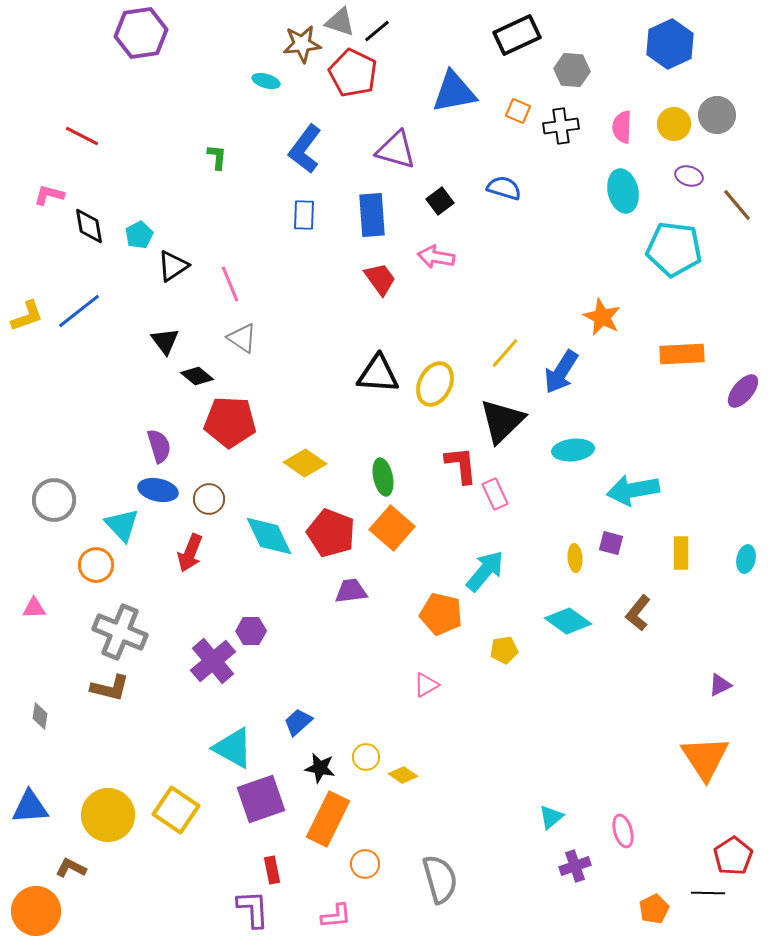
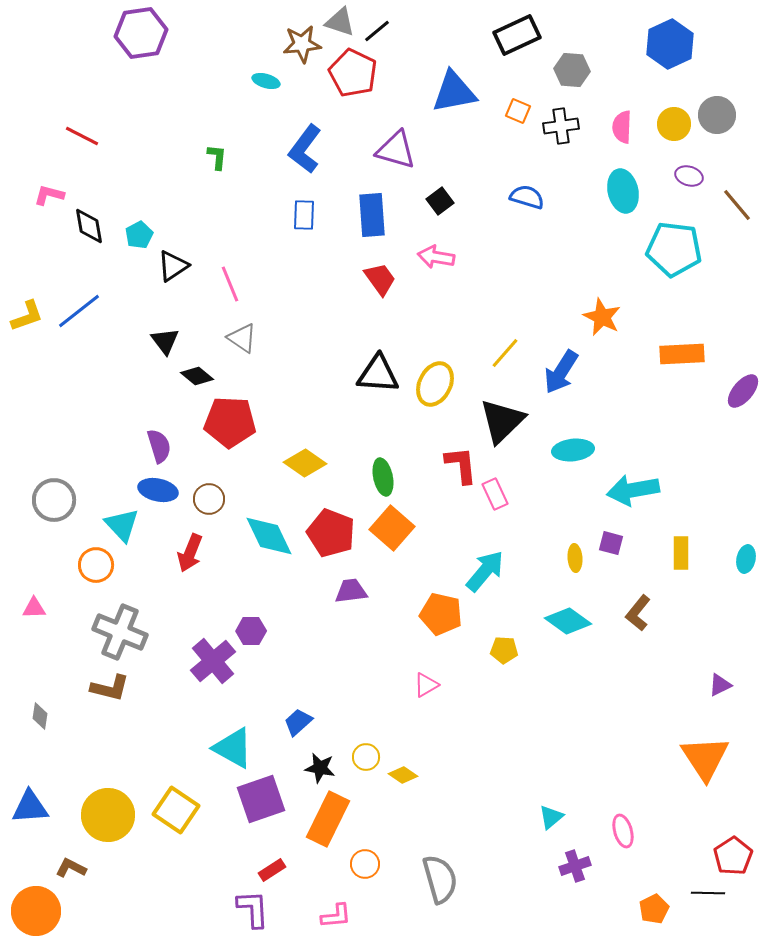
blue semicircle at (504, 188): moved 23 px right, 9 px down
yellow pentagon at (504, 650): rotated 12 degrees clockwise
red rectangle at (272, 870): rotated 68 degrees clockwise
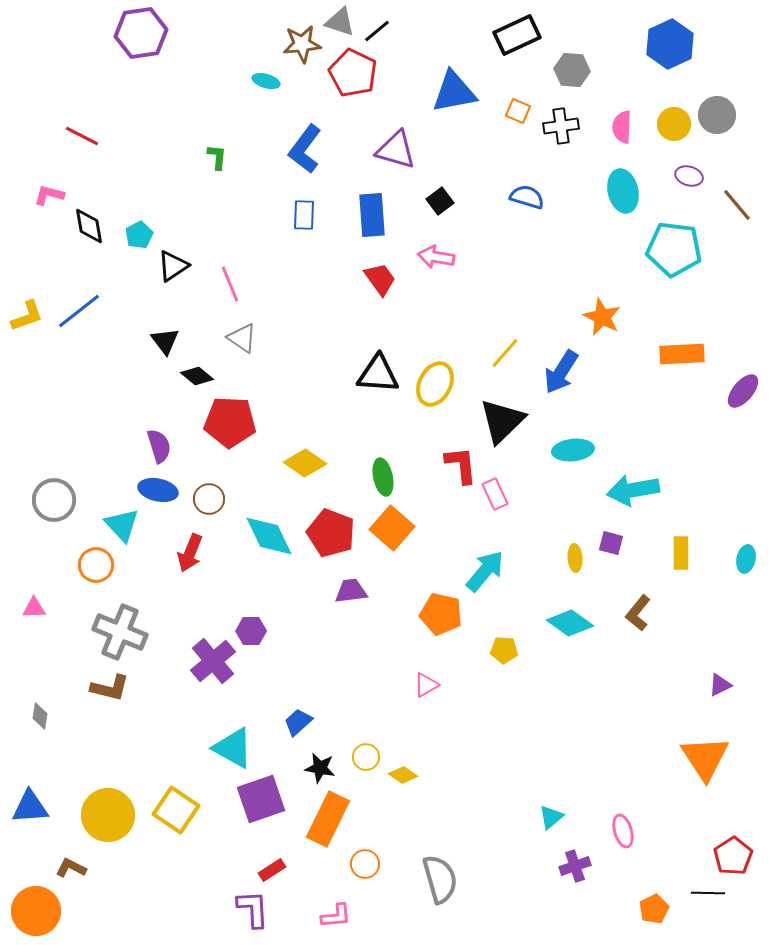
cyan diamond at (568, 621): moved 2 px right, 2 px down
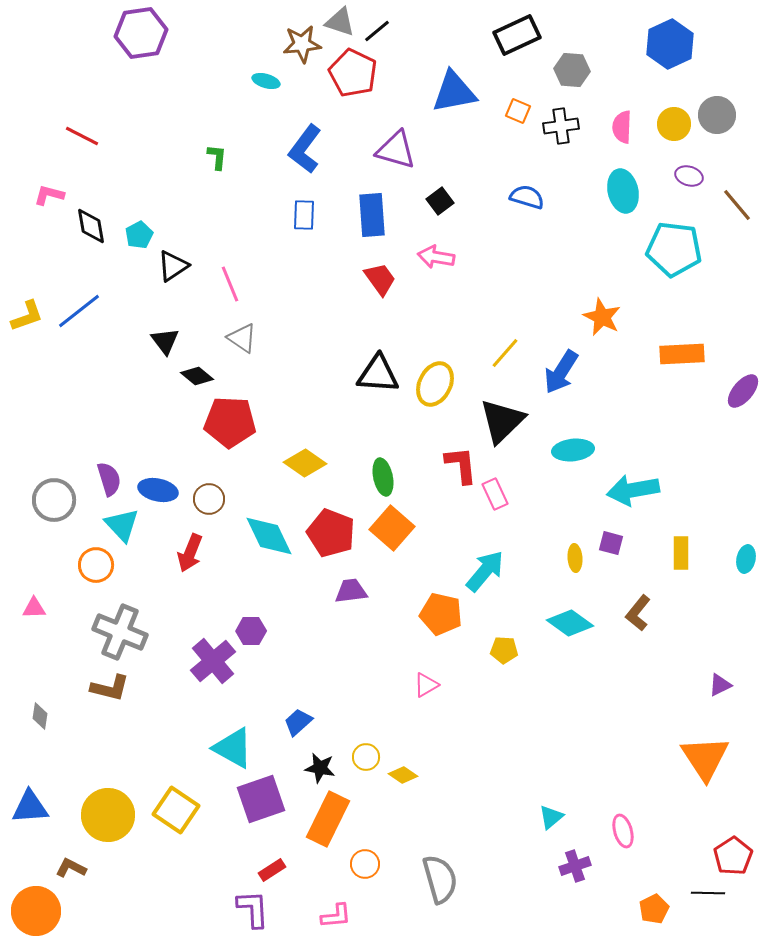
black diamond at (89, 226): moved 2 px right
purple semicircle at (159, 446): moved 50 px left, 33 px down
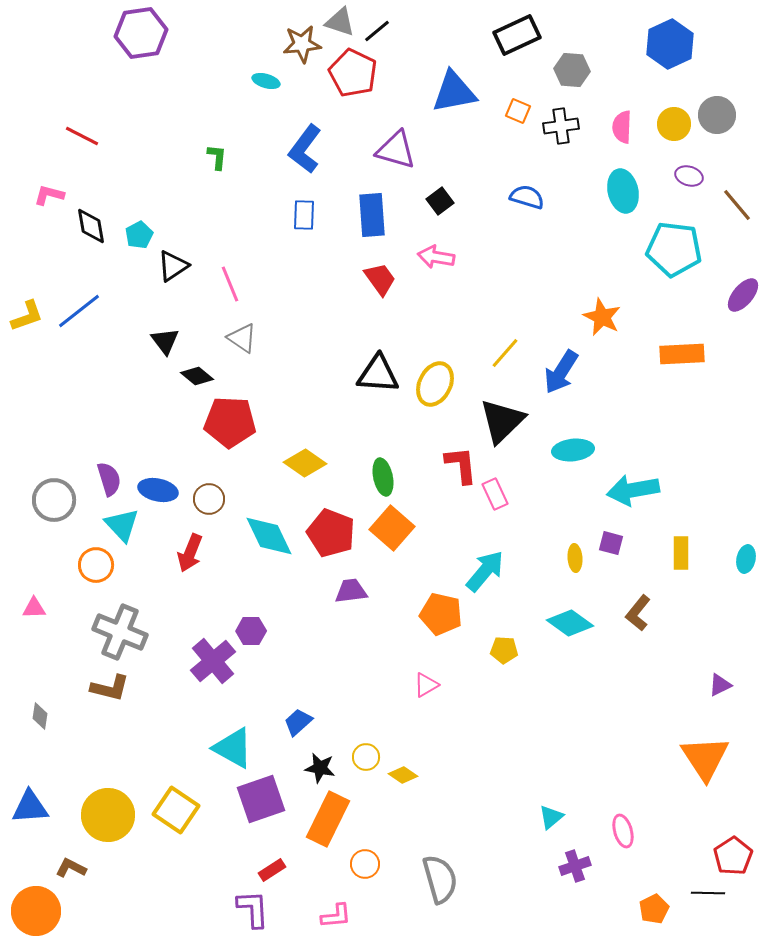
purple ellipse at (743, 391): moved 96 px up
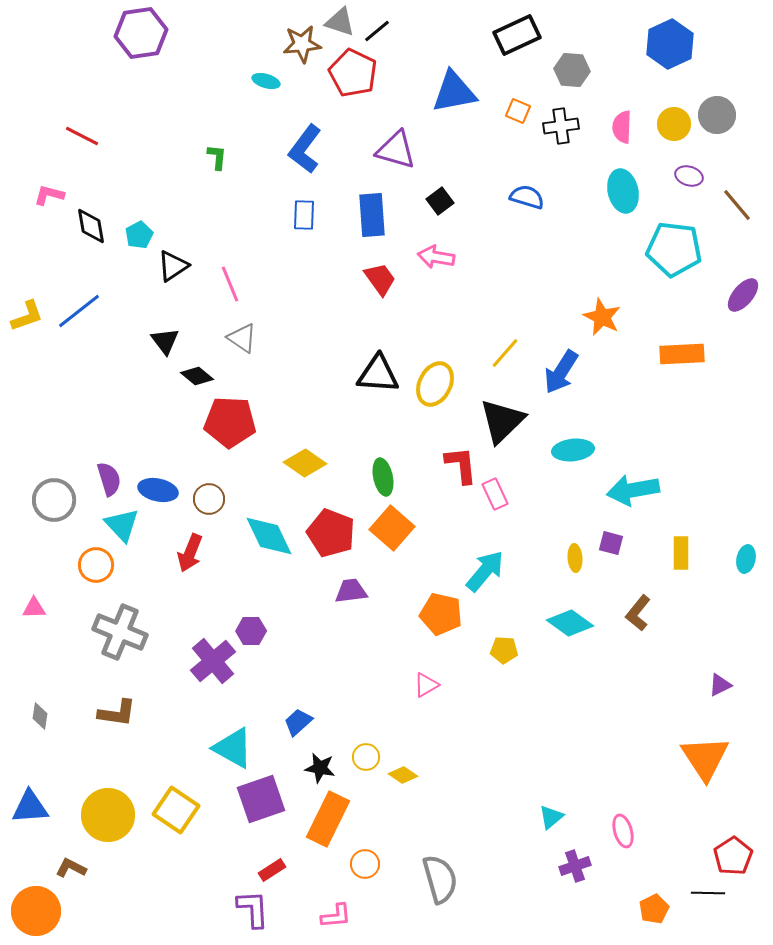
brown L-shape at (110, 688): moved 7 px right, 25 px down; rotated 6 degrees counterclockwise
